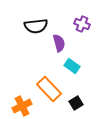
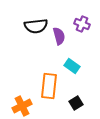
purple semicircle: moved 7 px up
orange rectangle: moved 3 px up; rotated 50 degrees clockwise
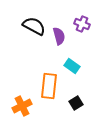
black semicircle: moved 2 px left; rotated 145 degrees counterclockwise
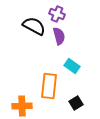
purple cross: moved 25 px left, 10 px up
orange cross: rotated 24 degrees clockwise
